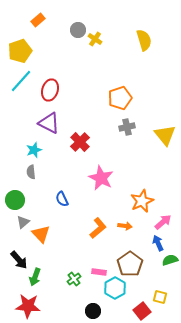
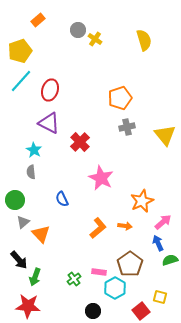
cyan star: rotated 21 degrees counterclockwise
red square: moved 1 px left
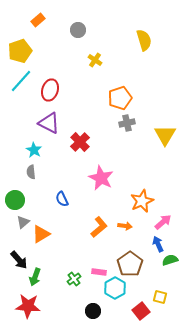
yellow cross: moved 21 px down
gray cross: moved 4 px up
yellow triangle: rotated 10 degrees clockwise
orange L-shape: moved 1 px right, 1 px up
orange triangle: rotated 42 degrees clockwise
blue arrow: moved 1 px down
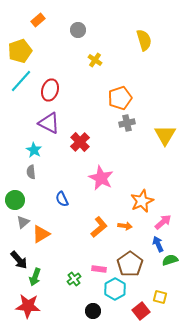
pink rectangle: moved 3 px up
cyan hexagon: moved 1 px down
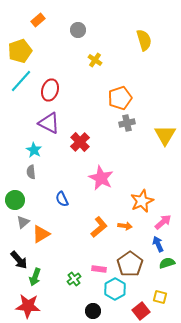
green semicircle: moved 3 px left, 3 px down
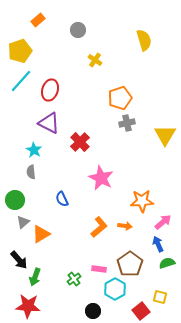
orange star: rotated 20 degrees clockwise
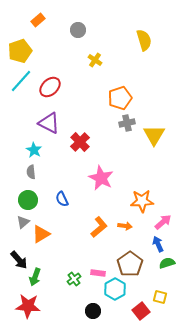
red ellipse: moved 3 px up; rotated 30 degrees clockwise
yellow triangle: moved 11 px left
green circle: moved 13 px right
pink rectangle: moved 1 px left, 4 px down
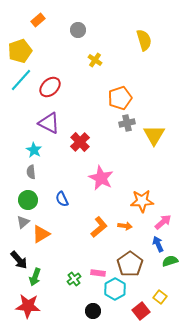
cyan line: moved 1 px up
green semicircle: moved 3 px right, 2 px up
yellow square: rotated 24 degrees clockwise
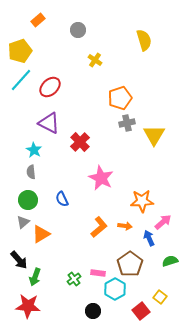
blue arrow: moved 9 px left, 6 px up
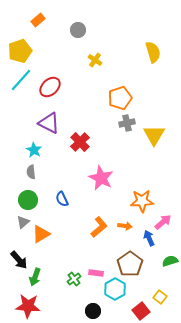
yellow semicircle: moved 9 px right, 12 px down
pink rectangle: moved 2 px left
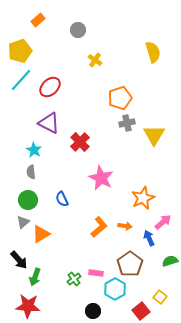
orange star: moved 1 px right, 3 px up; rotated 20 degrees counterclockwise
